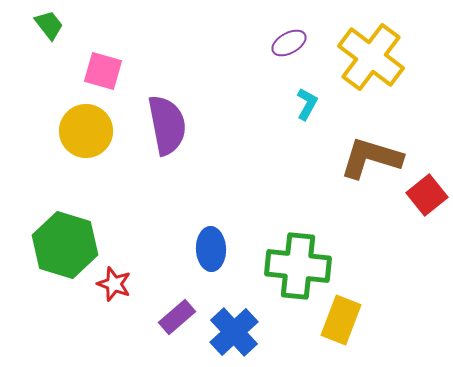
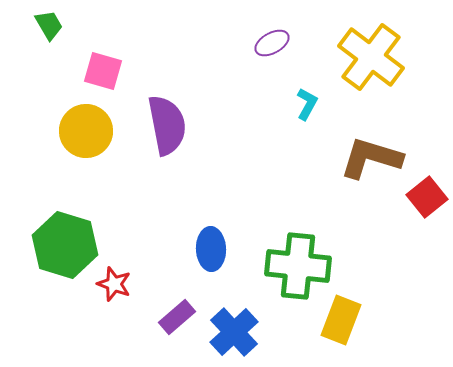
green trapezoid: rotated 8 degrees clockwise
purple ellipse: moved 17 px left
red square: moved 2 px down
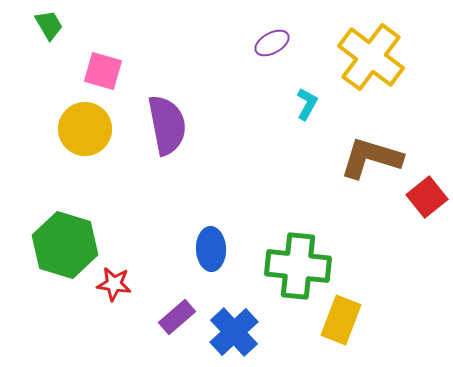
yellow circle: moved 1 px left, 2 px up
red star: rotated 12 degrees counterclockwise
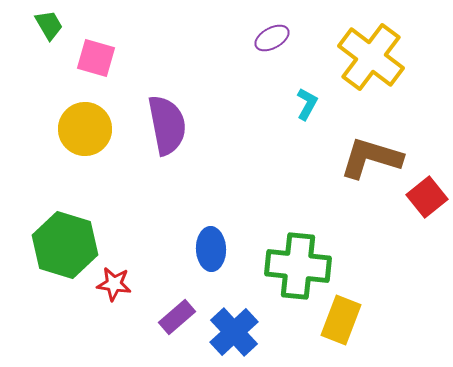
purple ellipse: moved 5 px up
pink square: moved 7 px left, 13 px up
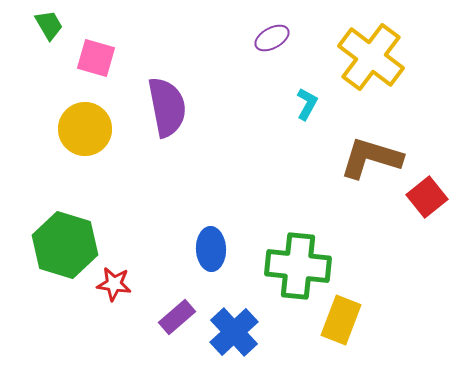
purple semicircle: moved 18 px up
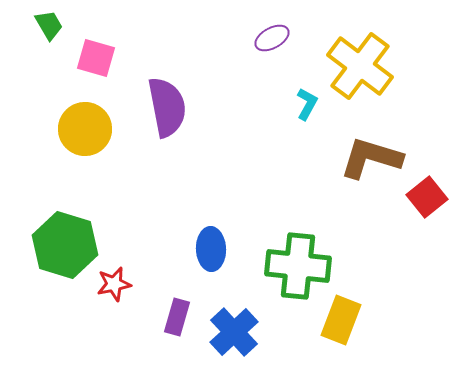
yellow cross: moved 11 px left, 9 px down
red star: rotated 20 degrees counterclockwise
purple rectangle: rotated 33 degrees counterclockwise
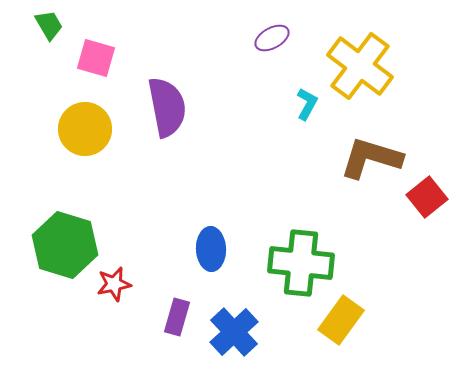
green cross: moved 3 px right, 3 px up
yellow rectangle: rotated 15 degrees clockwise
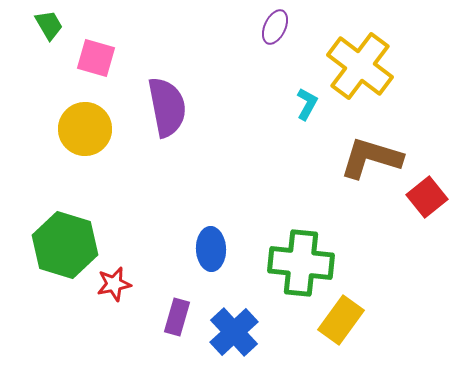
purple ellipse: moved 3 px right, 11 px up; rotated 36 degrees counterclockwise
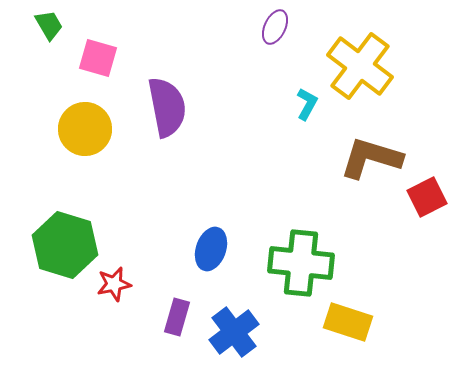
pink square: moved 2 px right
red square: rotated 12 degrees clockwise
blue ellipse: rotated 21 degrees clockwise
yellow rectangle: moved 7 px right, 2 px down; rotated 72 degrees clockwise
blue cross: rotated 6 degrees clockwise
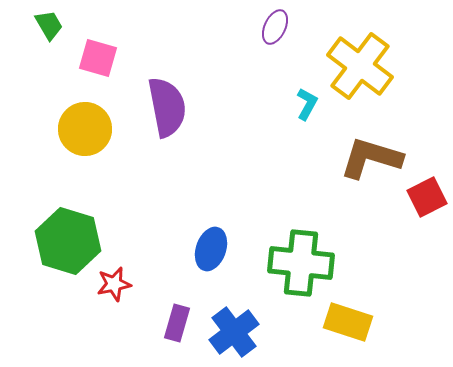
green hexagon: moved 3 px right, 4 px up
purple rectangle: moved 6 px down
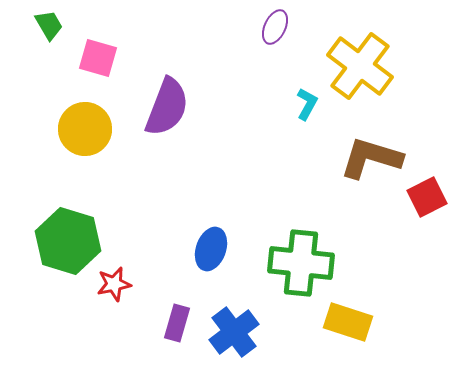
purple semicircle: rotated 32 degrees clockwise
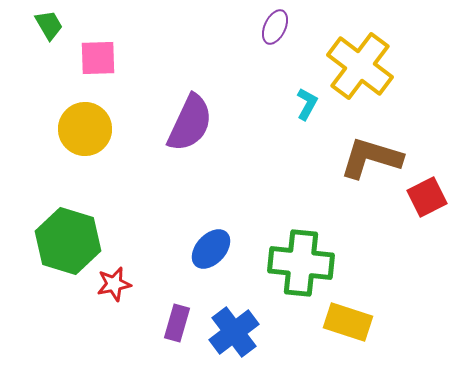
pink square: rotated 18 degrees counterclockwise
purple semicircle: moved 23 px right, 16 px down; rotated 4 degrees clockwise
blue ellipse: rotated 24 degrees clockwise
